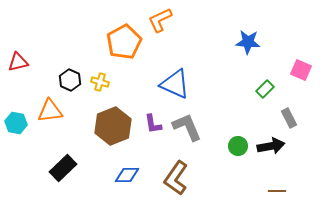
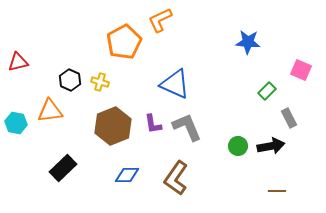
green rectangle: moved 2 px right, 2 px down
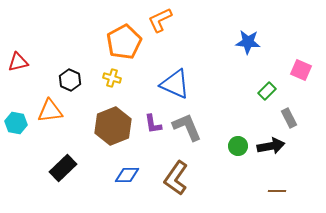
yellow cross: moved 12 px right, 4 px up
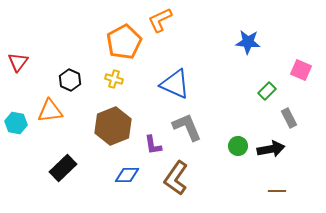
red triangle: rotated 40 degrees counterclockwise
yellow cross: moved 2 px right, 1 px down
purple L-shape: moved 21 px down
black arrow: moved 3 px down
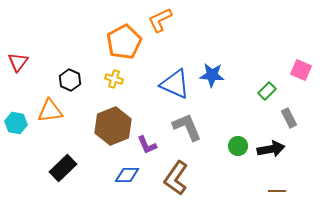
blue star: moved 36 px left, 33 px down
purple L-shape: moved 6 px left; rotated 15 degrees counterclockwise
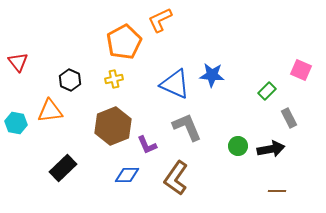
red triangle: rotated 15 degrees counterclockwise
yellow cross: rotated 30 degrees counterclockwise
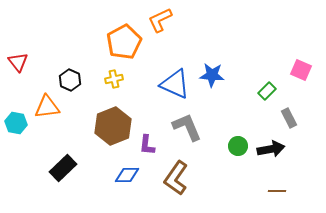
orange triangle: moved 3 px left, 4 px up
purple L-shape: rotated 30 degrees clockwise
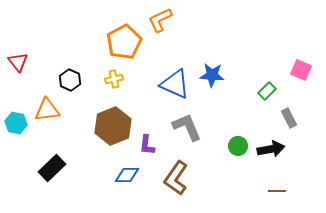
orange triangle: moved 3 px down
black rectangle: moved 11 px left
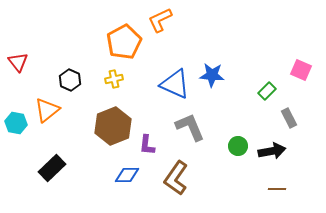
orange triangle: rotated 32 degrees counterclockwise
gray L-shape: moved 3 px right
black arrow: moved 1 px right, 2 px down
brown line: moved 2 px up
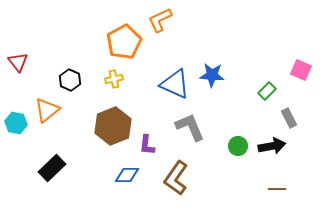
black arrow: moved 5 px up
